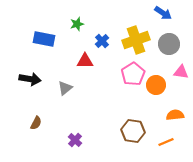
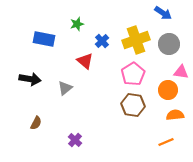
red triangle: rotated 42 degrees clockwise
orange circle: moved 12 px right, 5 px down
brown hexagon: moved 26 px up
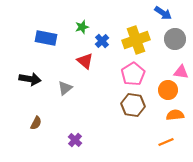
green star: moved 5 px right, 3 px down
blue rectangle: moved 2 px right, 1 px up
gray circle: moved 6 px right, 5 px up
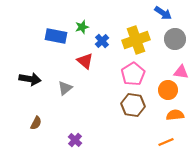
blue rectangle: moved 10 px right, 2 px up
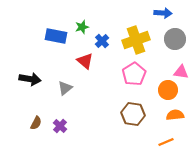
blue arrow: rotated 30 degrees counterclockwise
pink pentagon: moved 1 px right
brown hexagon: moved 9 px down
purple cross: moved 15 px left, 14 px up
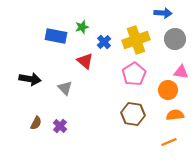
blue cross: moved 2 px right, 1 px down
gray triangle: rotated 35 degrees counterclockwise
orange line: moved 3 px right
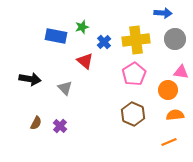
yellow cross: rotated 12 degrees clockwise
brown hexagon: rotated 15 degrees clockwise
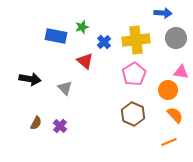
gray circle: moved 1 px right, 1 px up
orange semicircle: rotated 54 degrees clockwise
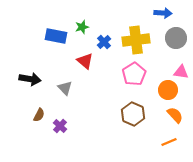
brown semicircle: moved 3 px right, 8 px up
